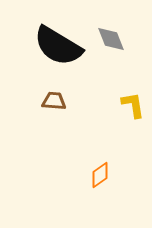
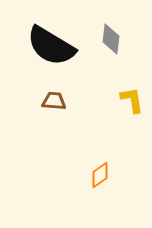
gray diamond: rotated 28 degrees clockwise
black semicircle: moved 7 px left
yellow L-shape: moved 1 px left, 5 px up
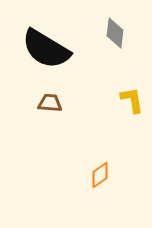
gray diamond: moved 4 px right, 6 px up
black semicircle: moved 5 px left, 3 px down
brown trapezoid: moved 4 px left, 2 px down
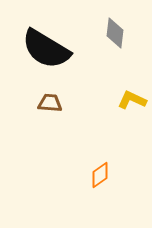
yellow L-shape: rotated 56 degrees counterclockwise
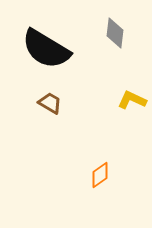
brown trapezoid: rotated 25 degrees clockwise
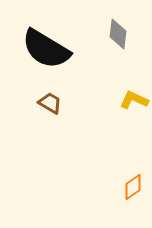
gray diamond: moved 3 px right, 1 px down
yellow L-shape: moved 2 px right
orange diamond: moved 33 px right, 12 px down
